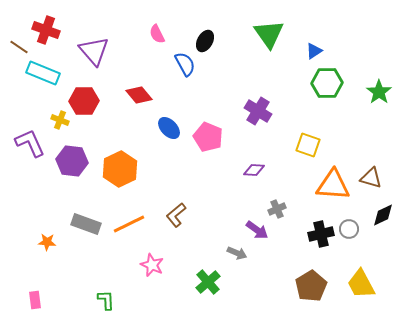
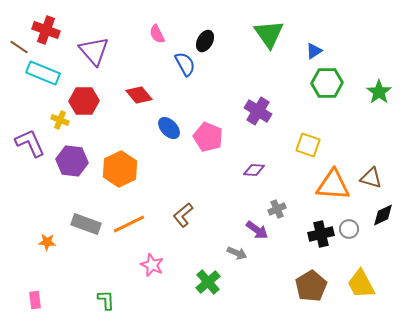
brown L-shape: moved 7 px right
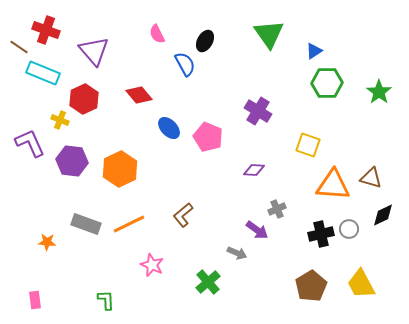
red hexagon: moved 2 px up; rotated 24 degrees counterclockwise
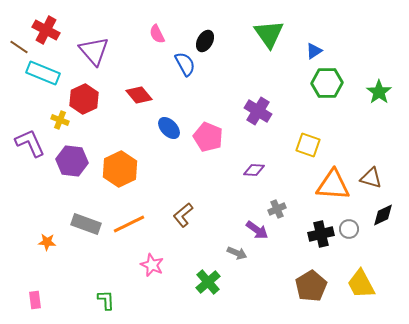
red cross: rotated 8 degrees clockwise
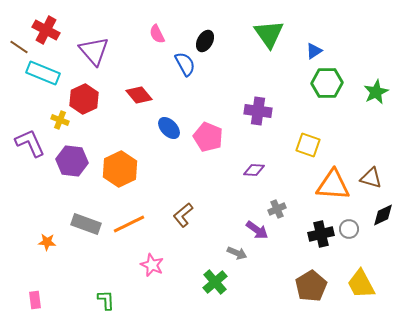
green star: moved 3 px left; rotated 10 degrees clockwise
purple cross: rotated 24 degrees counterclockwise
green cross: moved 7 px right
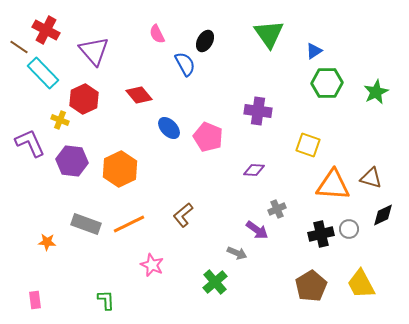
cyan rectangle: rotated 24 degrees clockwise
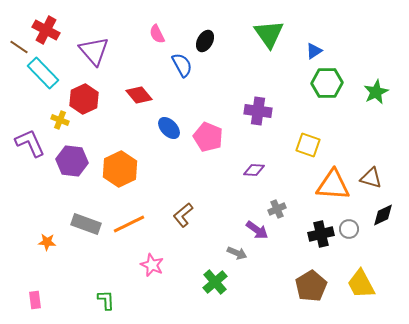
blue semicircle: moved 3 px left, 1 px down
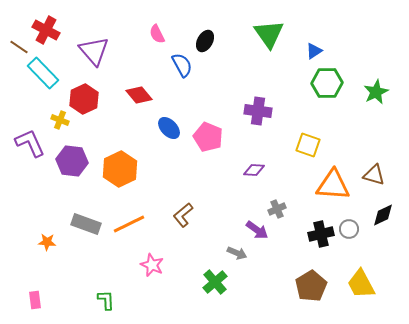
brown triangle: moved 3 px right, 3 px up
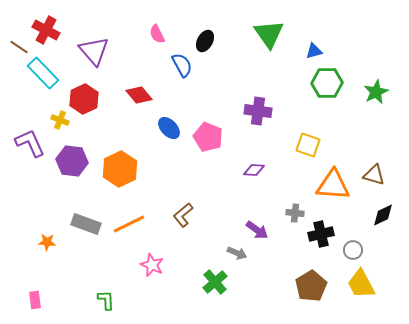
blue triangle: rotated 18 degrees clockwise
gray cross: moved 18 px right, 4 px down; rotated 30 degrees clockwise
gray circle: moved 4 px right, 21 px down
